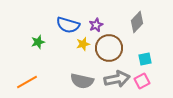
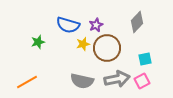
brown circle: moved 2 px left
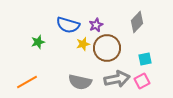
gray semicircle: moved 2 px left, 1 px down
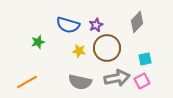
yellow star: moved 4 px left, 7 px down; rotated 24 degrees clockwise
gray arrow: moved 1 px up
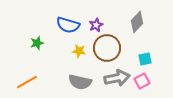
green star: moved 1 px left, 1 px down
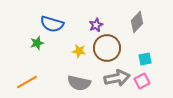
blue semicircle: moved 16 px left, 1 px up
gray semicircle: moved 1 px left, 1 px down
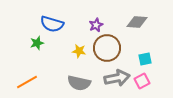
gray diamond: rotated 50 degrees clockwise
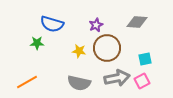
green star: rotated 16 degrees clockwise
